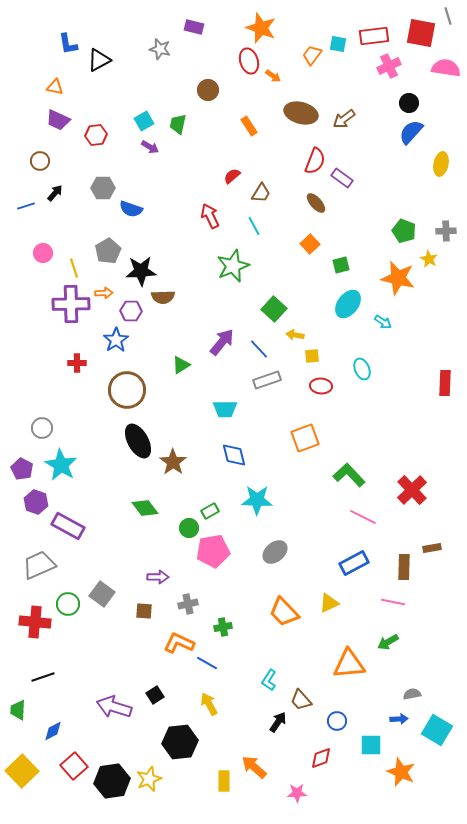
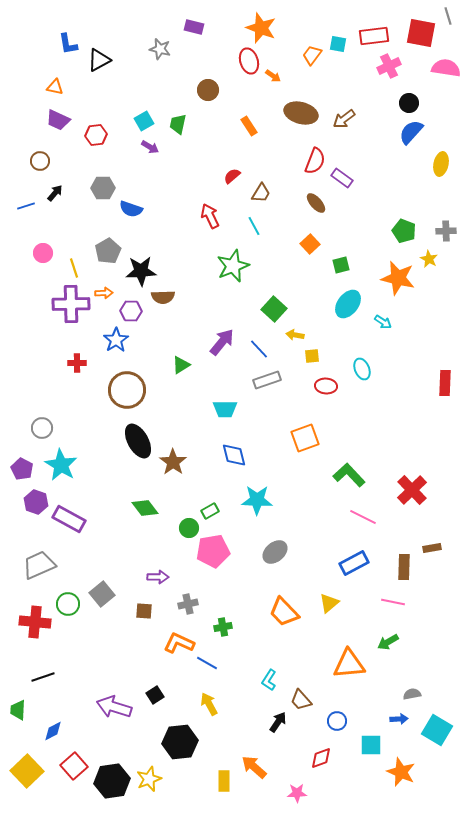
red ellipse at (321, 386): moved 5 px right
purple rectangle at (68, 526): moved 1 px right, 7 px up
gray square at (102, 594): rotated 15 degrees clockwise
yellow triangle at (329, 603): rotated 15 degrees counterclockwise
yellow square at (22, 771): moved 5 px right
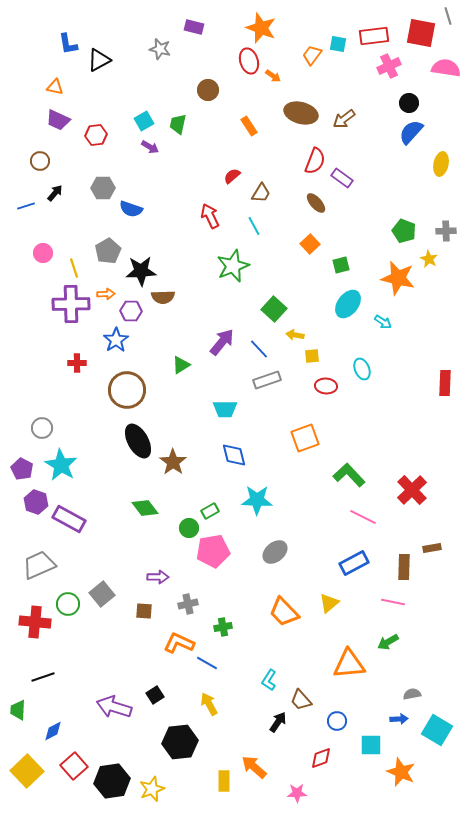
orange arrow at (104, 293): moved 2 px right, 1 px down
yellow star at (149, 779): moved 3 px right, 10 px down
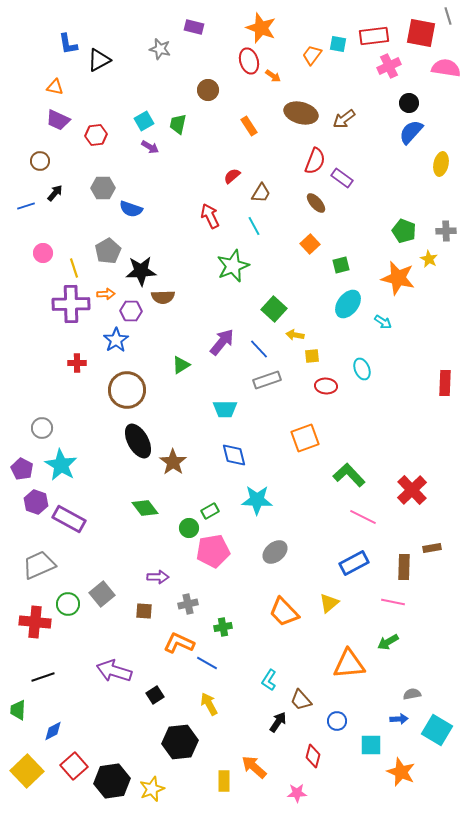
purple arrow at (114, 707): moved 36 px up
red diamond at (321, 758): moved 8 px left, 2 px up; rotated 55 degrees counterclockwise
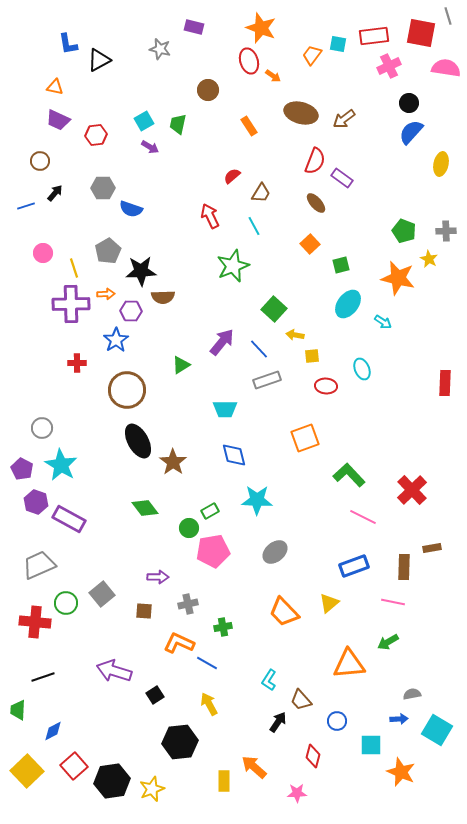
blue rectangle at (354, 563): moved 3 px down; rotated 8 degrees clockwise
green circle at (68, 604): moved 2 px left, 1 px up
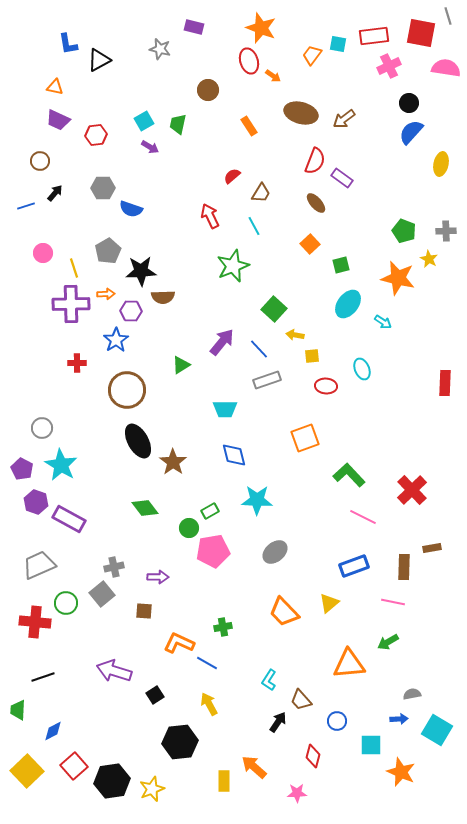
gray cross at (188, 604): moved 74 px left, 37 px up
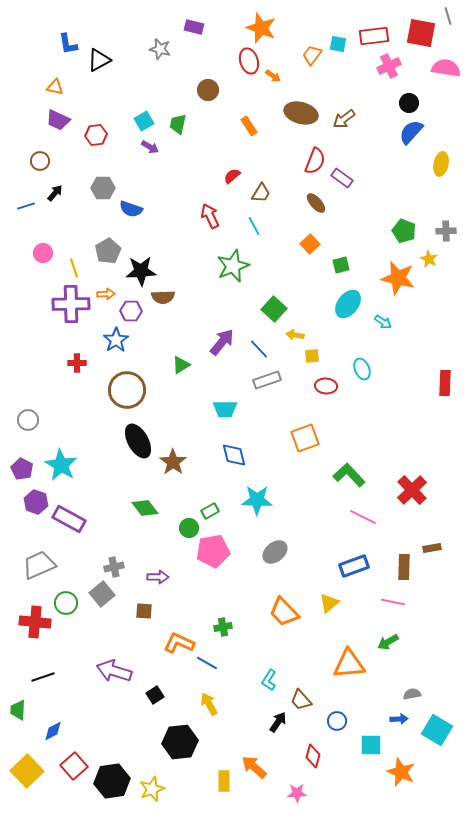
gray circle at (42, 428): moved 14 px left, 8 px up
